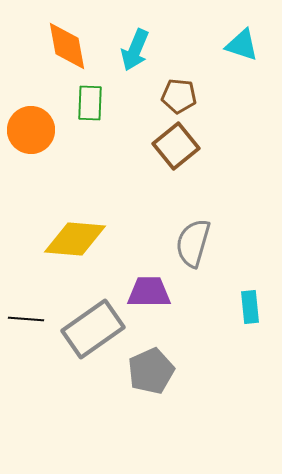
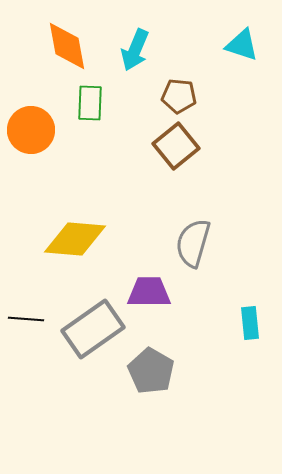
cyan rectangle: moved 16 px down
gray pentagon: rotated 18 degrees counterclockwise
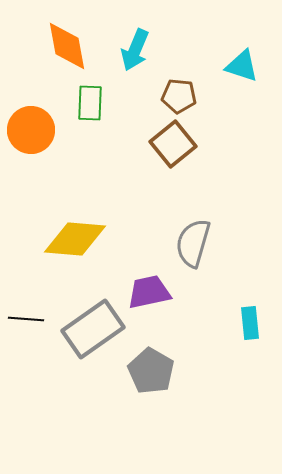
cyan triangle: moved 21 px down
brown square: moved 3 px left, 2 px up
purple trapezoid: rotated 12 degrees counterclockwise
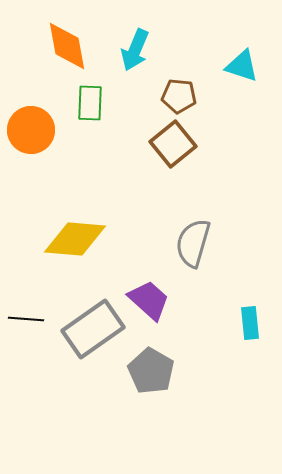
purple trapezoid: moved 8 px down; rotated 54 degrees clockwise
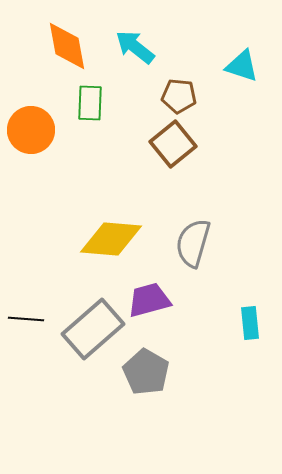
cyan arrow: moved 3 px up; rotated 105 degrees clockwise
yellow diamond: moved 36 px right
purple trapezoid: rotated 57 degrees counterclockwise
gray rectangle: rotated 6 degrees counterclockwise
gray pentagon: moved 5 px left, 1 px down
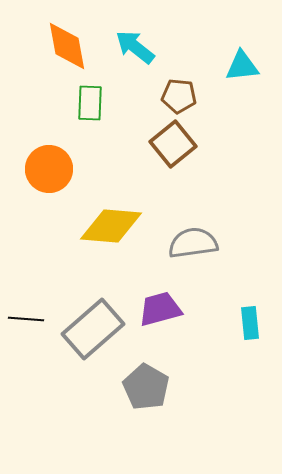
cyan triangle: rotated 24 degrees counterclockwise
orange circle: moved 18 px right, 39 px down
yellow diamond: moved 13 px up
gray semicircle: rotated 66 degrees clockwise
purple trapezoid: moved 11 px right, 9 px down
gray pentagon: moved 15 px down
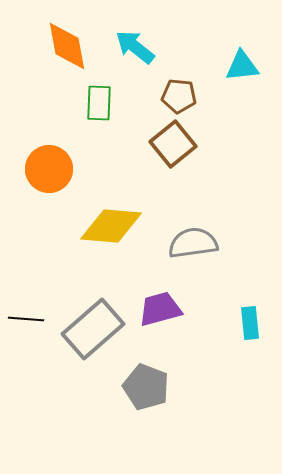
green rectangle: moved 9 px right
gray pentagon: rotated 9 degrees counterclockwise
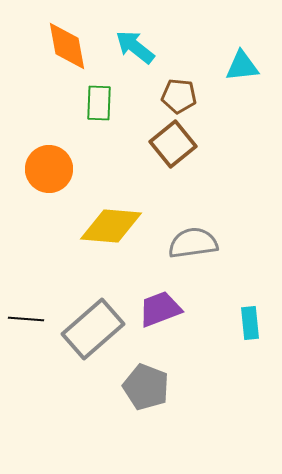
purple trapezoid: rotated 6 degrees counterclockwise
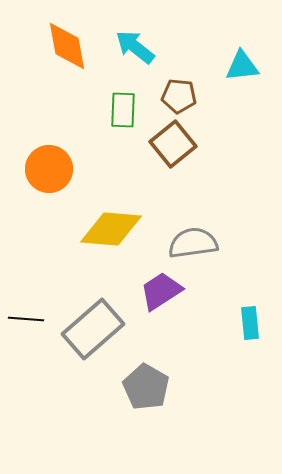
green rectangle: moved 24 px right, 7 px down
yellow diamond: moved 3 px down
purple trapezoid: moved 1 px right, 18 px up; rotated 12 degrees counterclockwise
gray pentagon: rotated 9 degrees clockwise
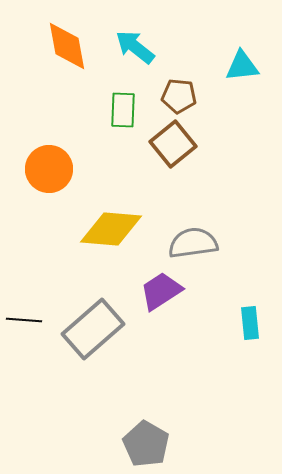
black line: moved 2 px left, 1 px down
gray pentagon: moved 57 px down
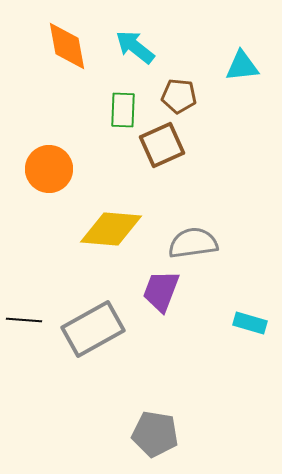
brown square: moved 11 px left, 1 px down; rotated 15 degrees clockwise
purple trapezoid: rotated 36 degrees counterclockwise
cyan rectangle: rotated 68 degrees counterclockwise
gray rectangle: rotated 12 degrees clockwise
gray pentagon: moved 9 px right, 10 px up; rotated 21 degrees counterclockwise
